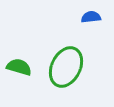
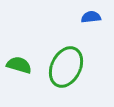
green semicircle: moved 2 px up
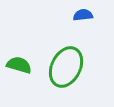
blue semicircle: moved 8 px left, 2 px up
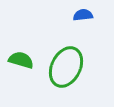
green semicircle: moved 2 px right, 5 px up
